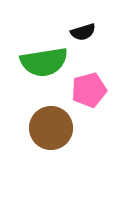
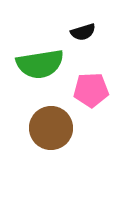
green semicircle: moved 4 px left, 2 px down
pink pentagon: moved 2 px right; rotated 12 degrees clockwise
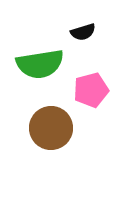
pink pentagon: rotated 12 degrees counterclockwise
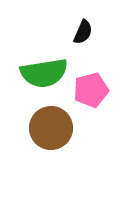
black semicircle: rotated 50 degrees counterclockwise
green semicircle: moved 4 px right, 9 px down
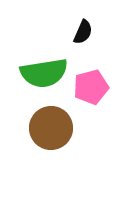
pink pentagon: moved 3 px up
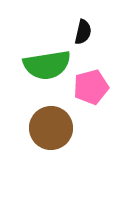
black semicircle: rotated 10 degrees counterclockwise
green semicircle: moved 3 px right, 8 px up
